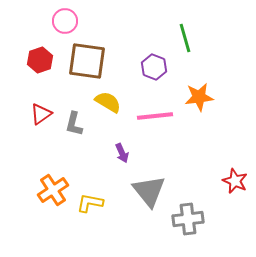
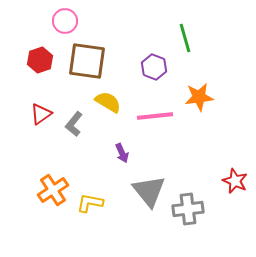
gray L-shape: rotated 25 degrees clockwise
gray cross: moved 10 px up
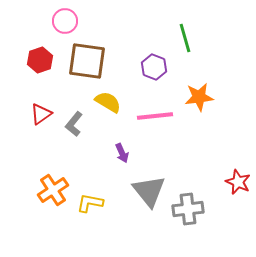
red star: moved 3 px right, 1 px down
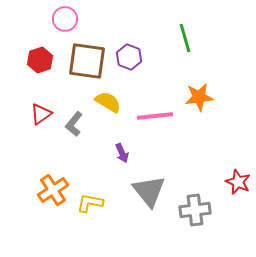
pink circle: moved 2 px up
purple hexagon: moved 25 px left, 10 px up
gray cross: moved 7 px right, 1 px down
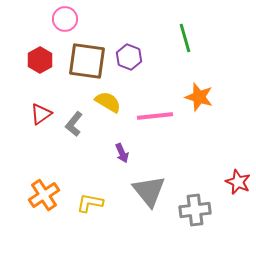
red hexagon: rotated 10 degrees counterclockwise
orange star: rotated 24 degrees clockwise
orange cross: moved 9 px left, 5 px down
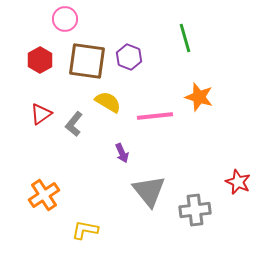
yellow L-shape: moved 5 px left, 27 px down
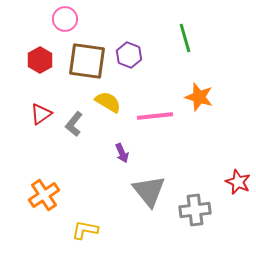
purple hexagon: moved 2 px up
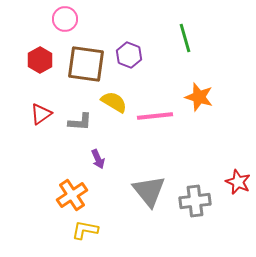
brown square: moved 1 px left, 3 px down
yellow semicircle: moved 6 px right
gray L-shape: moved 6 px right, 2 px up; rotated 125 degrees counterclockwise
purple arrow: moved 24 px left, 6 px down
orange cross: moved 28 px right
gray cross: moved 9 px up
